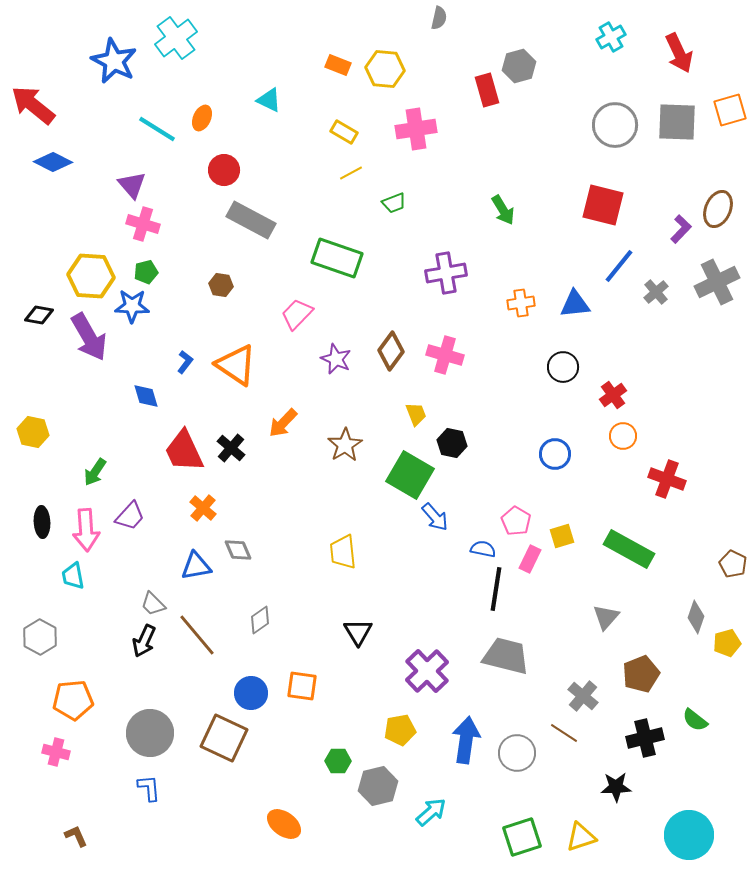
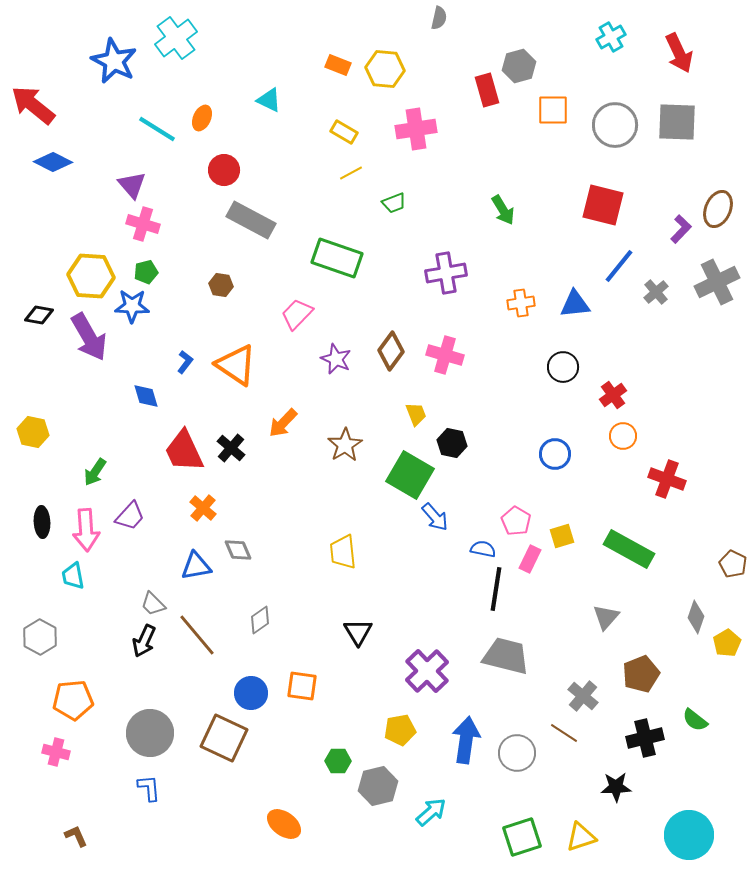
orange square at (730, 110): moved 177 px left; rotated 16 degrees clockwise
yellow pentagon at (727, 643): rotated 16 degrees counterclockwise
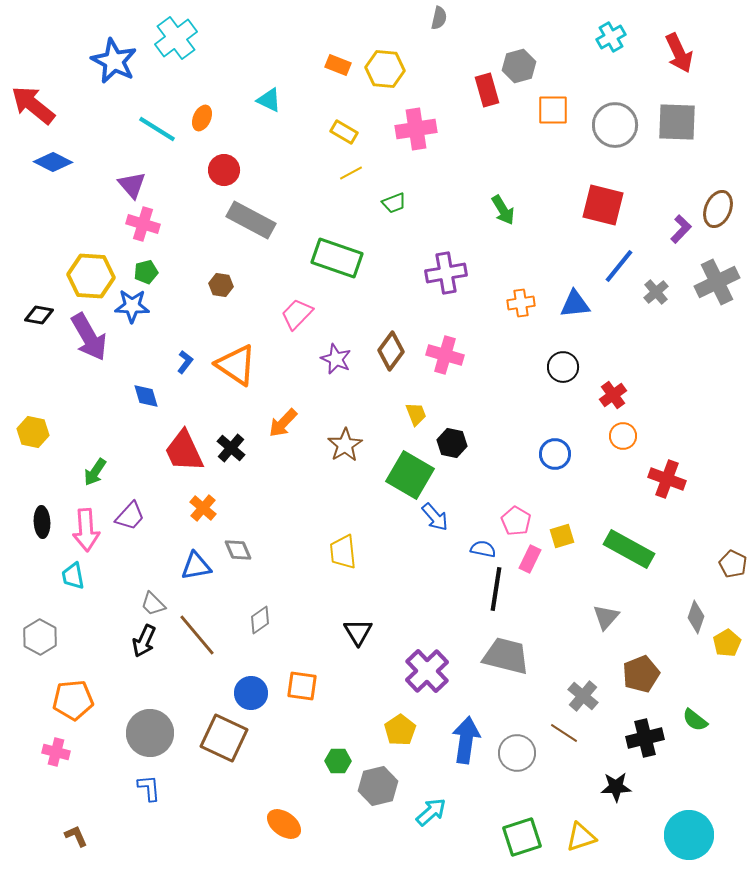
yellow pentagon at (400, 730): rotated 24 degrees counterclockwise
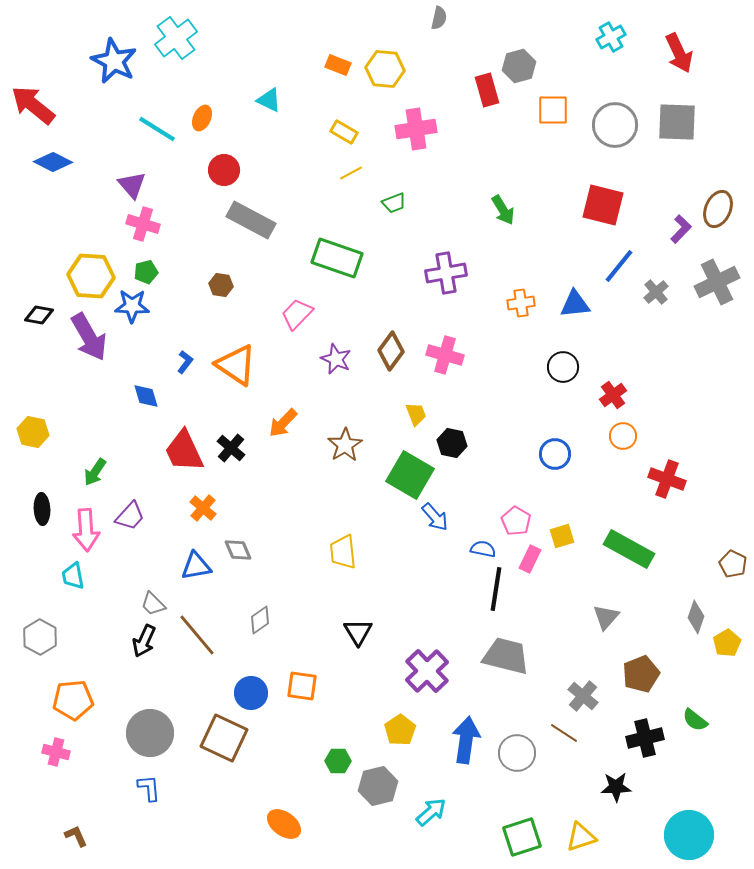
black ellipse at (42, 522): moved 13 px up
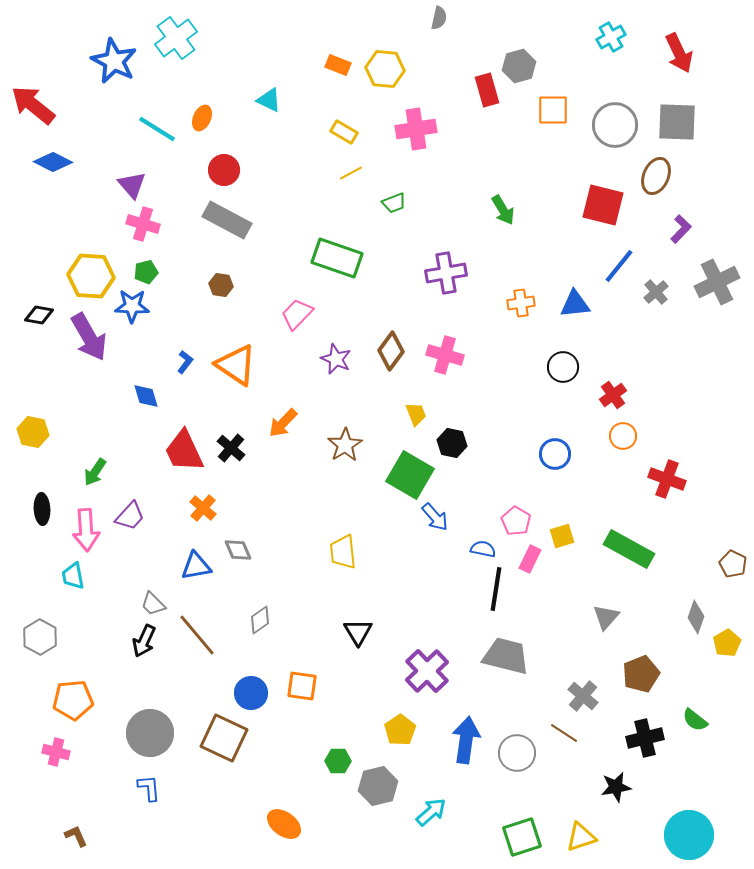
brown ellipse at (718, 209): moved 62 px left, 33 px up
gray rectangle at (251, 220): moved 24 px left
black star at (616, 787): rotated 8 degrees counterclockwise
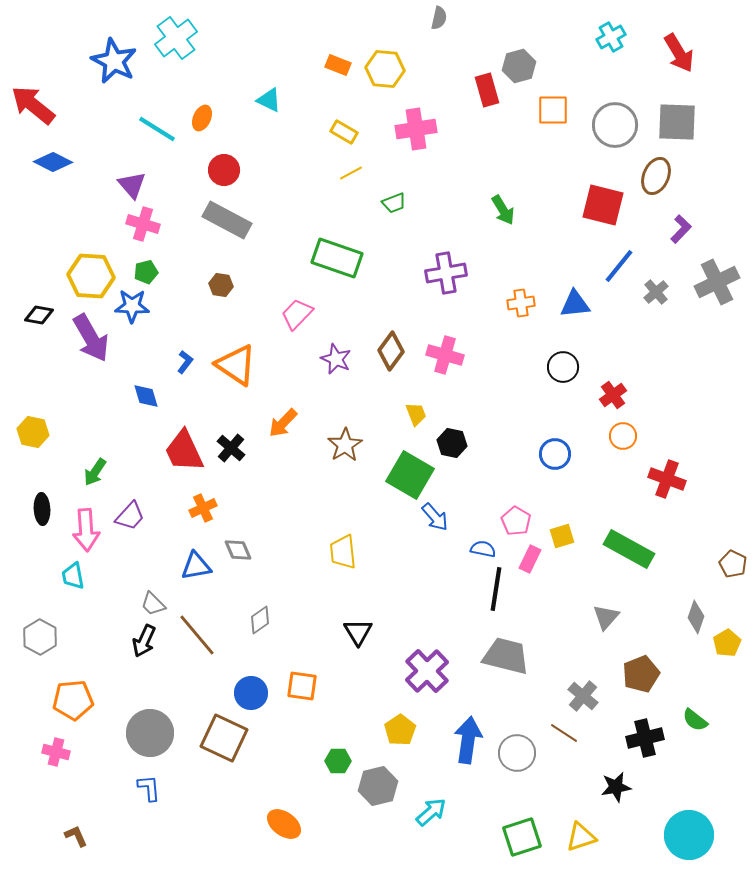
red arrow at (679, 53): rotated 6 degrees counterclockwise
purple arrow at (89, 337): moved 2 px right, 1 px down
orange cross at (203, 508): rotated 24 degrees clockwise
blue arrow at (466, 740): moved 2 px right
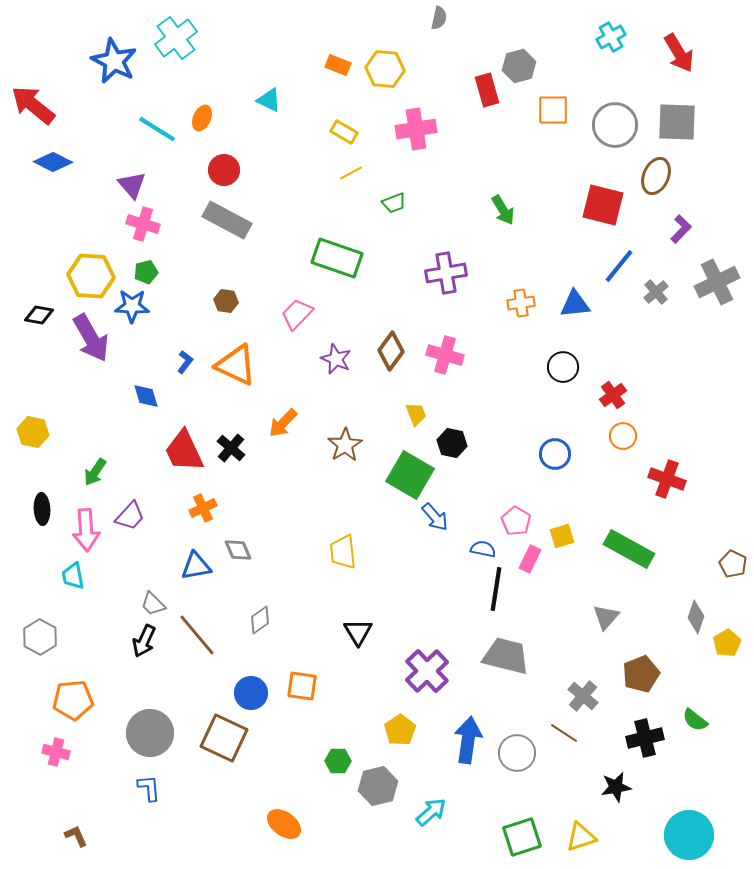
brown hexagon at (221, 285): moved 5 px right, 16 px down
orange triangle at (236, 365): rotated 9 degrees counterclockwise
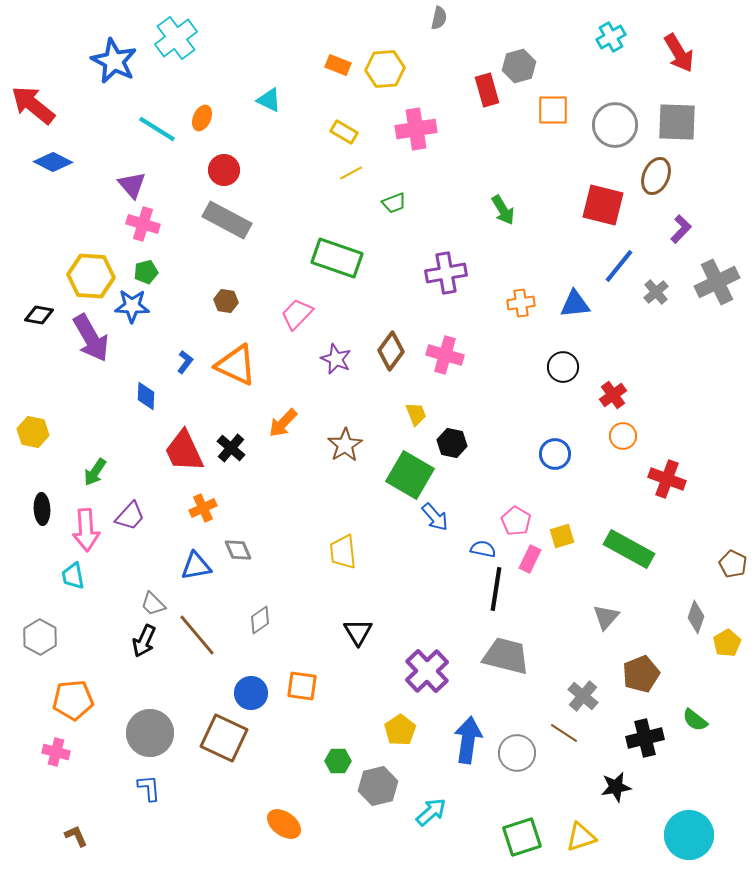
yellow hexagon at (385, 69): rotated 9 degrees counterclockwise
blue diamond at (146, 396): rotated 20 degrees clockwise
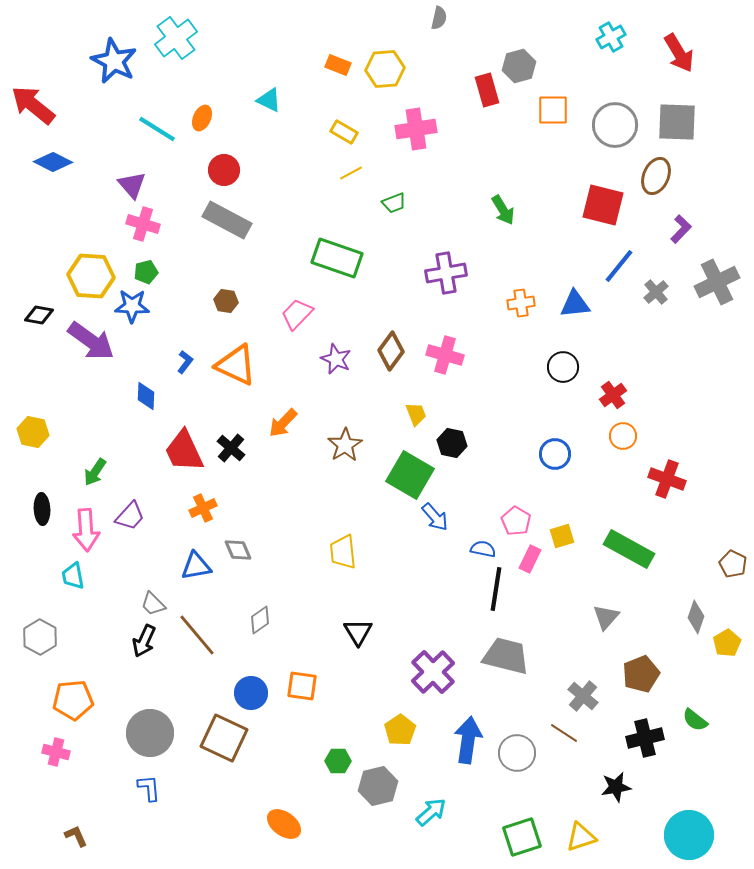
purple arrow at (91, 338): moved 3 px down; rotated 24 degrees counterclockwise
purple cross at (427, 671): moved 6 px right, 1 px down
